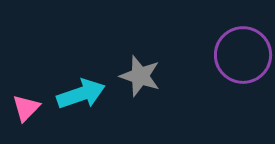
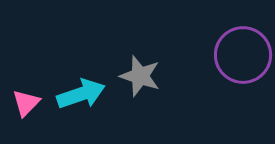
pink triangle: moved 5 px up
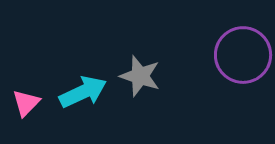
cyan arrow: moved 2 px right, 2 px up; rotated 6 degrees counterclockwise
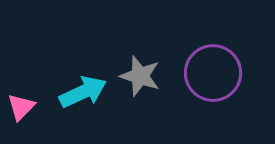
purple circle: moved 30 px left, 18 px down
pink triangle: moved 5 px left, 4 px down
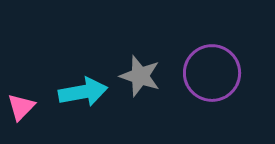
purple circle: moved 1 px left
cyan arrow: rotated 15 degrees clockwise
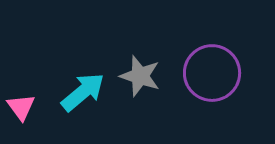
cyan arrow: rotated 30 degrees counterclockwise
pink triangle: rotated 20 degrees counterclockwise
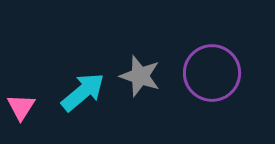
pink triangle: rotated 8 degrees clockwise
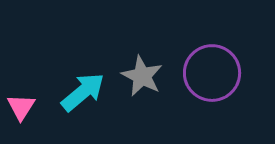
gray star: moved 2 px right; rotated 9 degrees clockwise
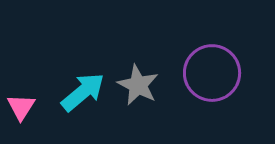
gray star: moved 4 px left, 9 px down
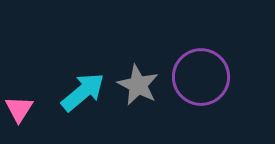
purple circle: moved 11 px left, 4 px down
pink triangle: moved 2 px left, 2 px down
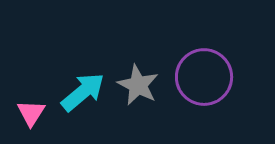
purple circle: moved 3 px right
pink triangle: moved 12 px right, 4 px down
